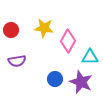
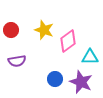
yellow star: moved 2 px down; rotated 12 degrees clockwise
pink diamond: rotated 25 degrees clockwise
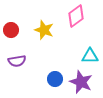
pink diamond: moved 8 px right, 25 px up
cyan triangle: moved 1 px up
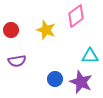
yellow star: moved 2 px right
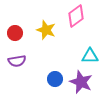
red circle: moved 4 px right, 3 px down
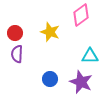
pink diamond: moved 5 px right, 1 px up
yellow star: moved 4 px right, 2 px down
purple semicircle: moved 7 px up; rotated 102 degrees clockwise
blue circle: moved 5 px left
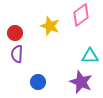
yellow star: moved 6 px up
blue circle: moved 12 px left, 3 px down
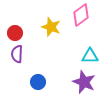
yellow star: moved 1 px right, 1 px down
purple star: moved 3 px right
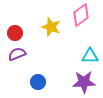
purple semicircle: rotated 66 degrees clockwise
purple star: rotated 25 degrees counterclockwise
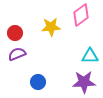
yellow star: rotated 24 degrees counterclockwise
